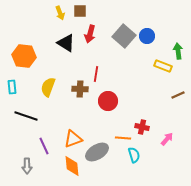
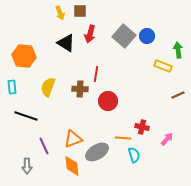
green arrow: moved 1 px up
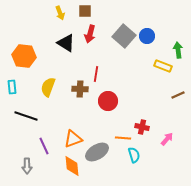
brown square: moved 5 px right
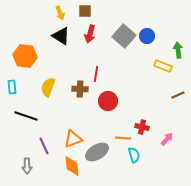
black triangle: moved 5 px left, 7 px up
orange hexagon: moved 1 px right
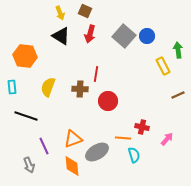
brown square: rotated 24 degrees clockwise
yellow rectangle: rotated 42 degrees clockwise
gray arrow: moved 2 px right, 1 px up; rotated 21 degrees counterclockwise
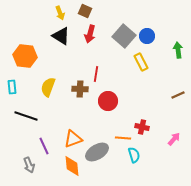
yellow rectangle: moved 22 px left, 4 px up
pink arrow: moved 7 px right
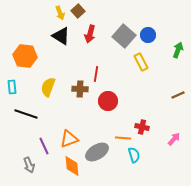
brown square: moved 7 px left; rotated 24 degrees clockwise
blue circle: moved 1 px right, 1 px up
green arrow: rotated 28 degrees clockwise
black line: moved 2 px up
orange triangle: moved 4 px left
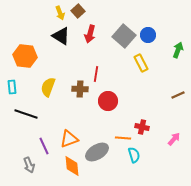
yellow rectangle: moved 1 px down
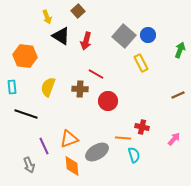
yellow arrow: moved 13 px left, 4 px down
red arrow: moved 4 px left, 7 px down
green arrow: moved 2 px right
red line: rotated 70 degrees counterclockwise
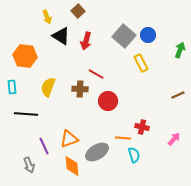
black line: rotated 15 degrees counterclockwise
